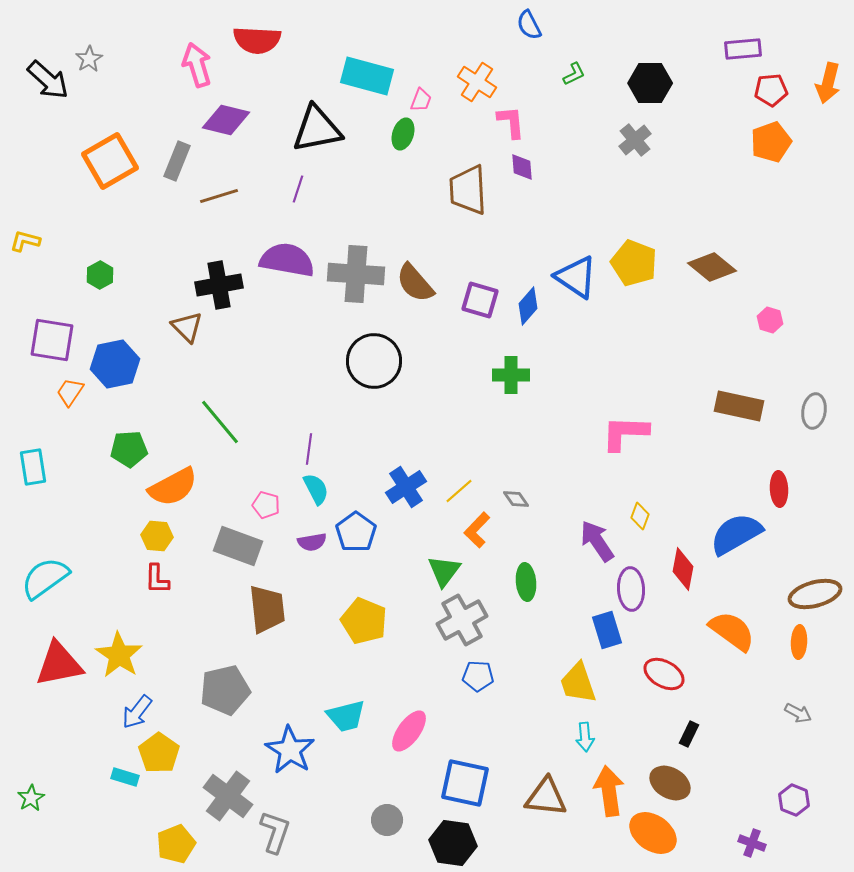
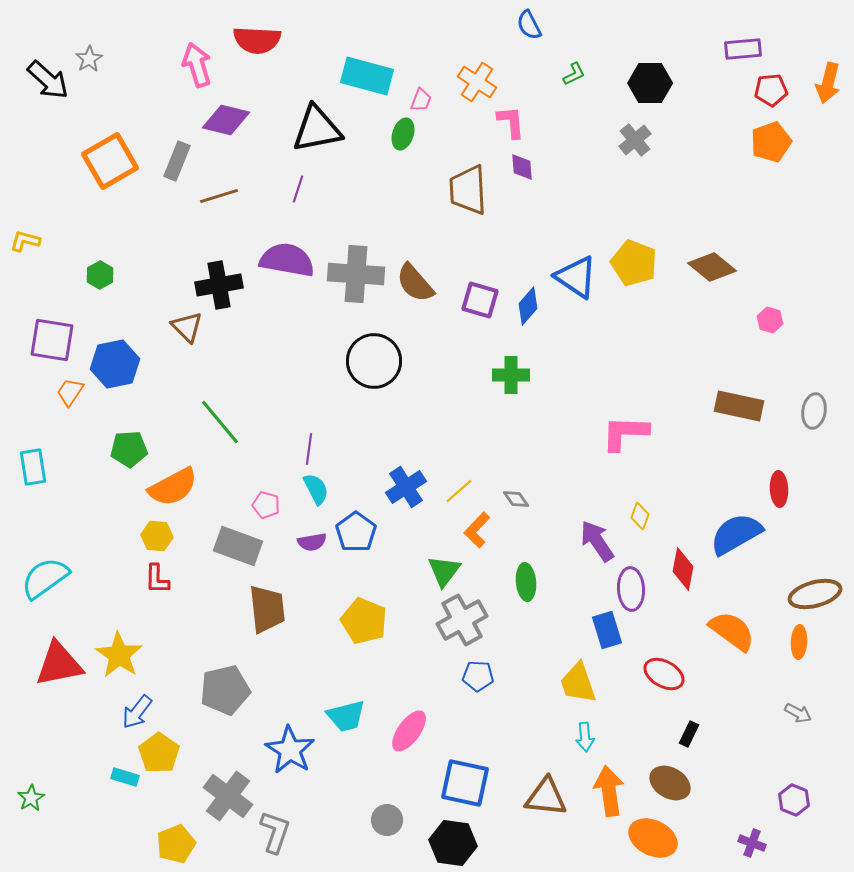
orange ellipse at (653, 833): moved 5 px down; rotated 9 degrees counterclockwise
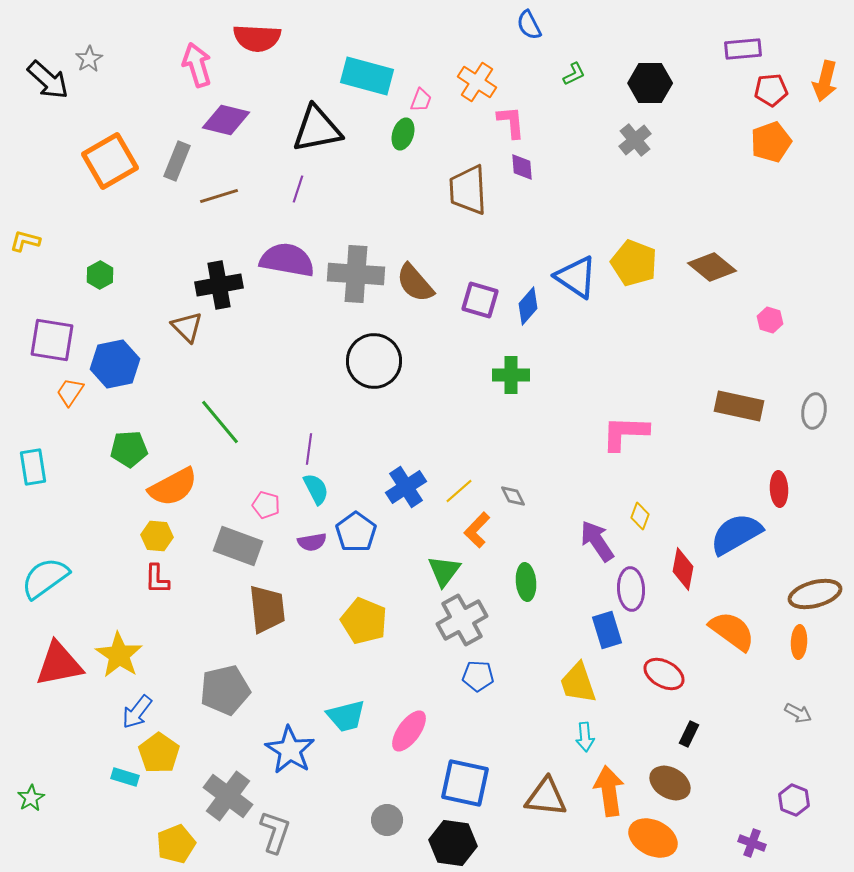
red semicircle at (257, 40): moved 2 px up
orange arrow at (828, 83): moved 3 px left, 2 px up
gray diamond at (516, 499): moved 3 px left, 3 px up; rotated 8 degrees clockwise
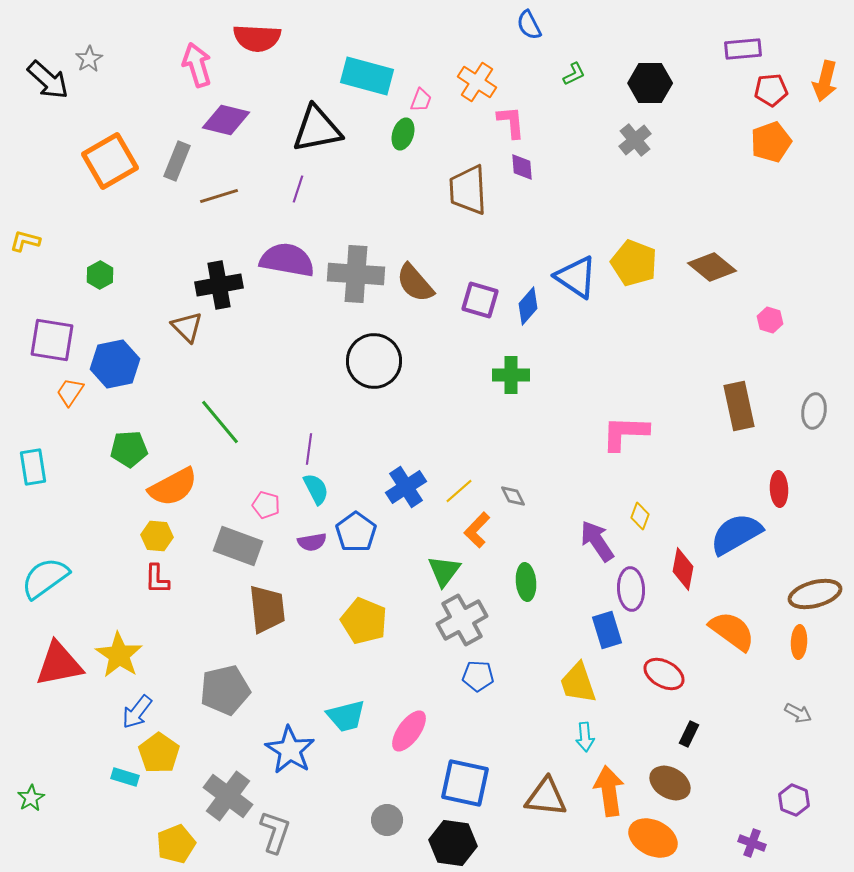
brown rectangle at (739, 406): rotated 66 degrees clockwise
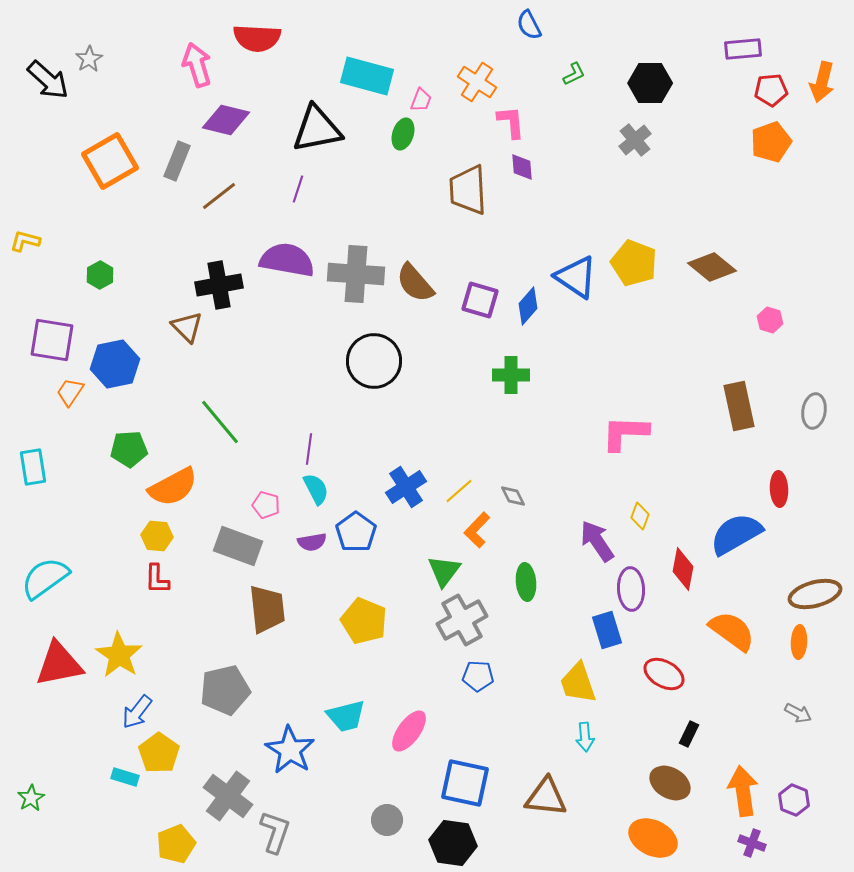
orange arrow at (825, 81): moved 3 px left, 1 px down
brown line at (219, 196): rotated 21 degrees counterclockwise
orange arrow at (609, 791): moved 134 px right
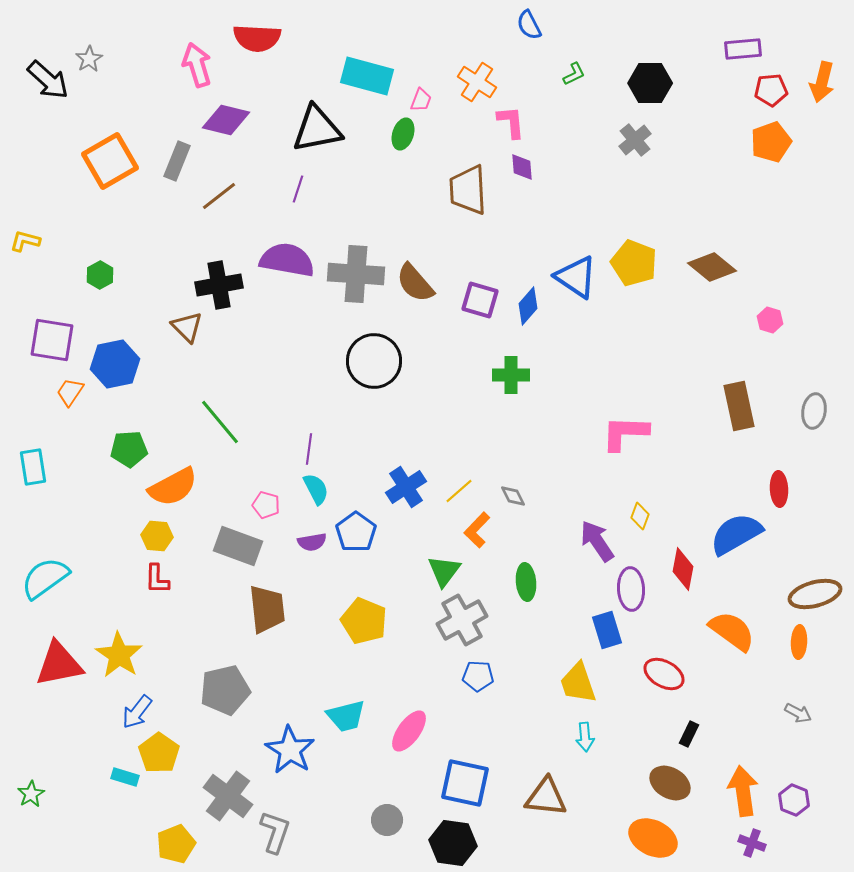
green star at (31, 798): moved 4 px up
